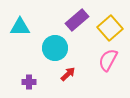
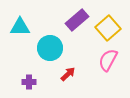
yellow square: moved 2 px left
cyan circle: moved 5 px left
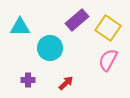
yellow square: rotated 15 degrees counterclockwise
red arrow: moved 2 px left, 9 px down
purple cross: moved 1 px left, 2 px up
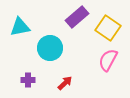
purple rectangle: moved 3 px up
cyan triangle: rotated 10 degrees counterclockwise
red arrow: moved 1 px left
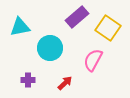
pink semicircle: moved 15 px left
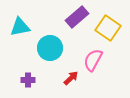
red arrow: moved 6 px right, 5 px up
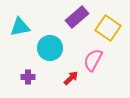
purple cross: moved 3 px up
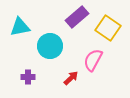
cyan circle: moved 2 px up
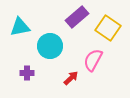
purple cross: moved 1 px left, 4 px up
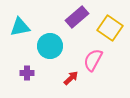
yellow square: moved 2 px right
